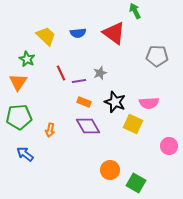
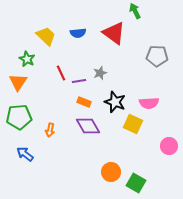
orange circle: moved 1 px right, 2 px down
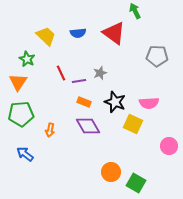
green pentagon: moved 2 px right, 3 px up
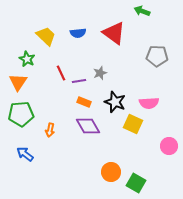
green arrow: moved 7 px right; rotated 42 degrees counterclockwise
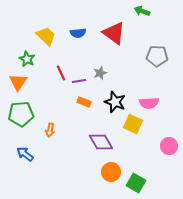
purple diamond: moved 13 px right, 16 px down
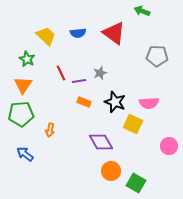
orange triangle: moved 5 px right, 3 px down
orange circle: moved 1 px up
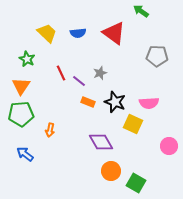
green arrow: moved 1 px left; rotated 14 degrees clockwise
yellow trapezoid: moved 1 px right, 3 px up
purple line: rotated 48 degrees clockwise
orange triangle: moved 2 px left, 1 px down
orange rectangle: moved 4 px right
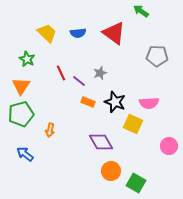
green pentagon: rotated 10 degrees counterclockwise
